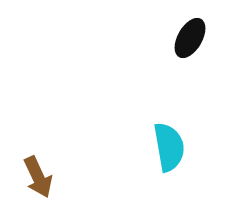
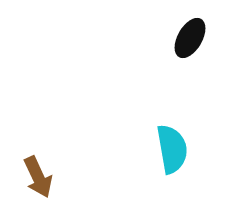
cyan semicircle: moved 3 px right, 2 px down
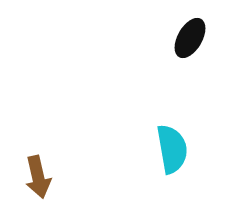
brown arrow: rotated 12 degrees clockwise
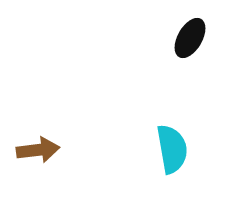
brown arrow: moved 27 px up; rotated 84 degrees counterclockwise
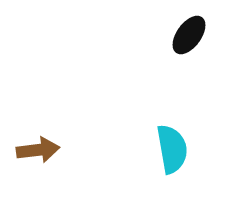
black ellipse: moved 1 px left, 3 px up; rotated 6 degrees clockwise
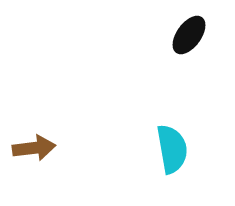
brown arrow: moved 4 px left, 2 px up
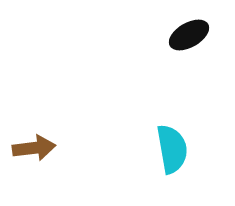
black ellipse: rotated 24 degrees clockwise
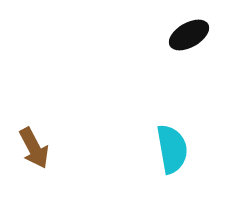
brown arrow: rotated 69 degrees clockwise
